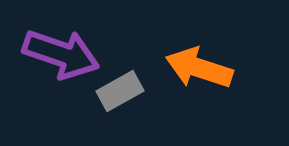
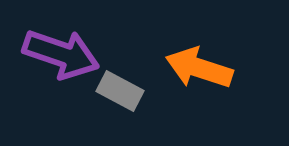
gray rectangle: rotated 57 degrees clockwise
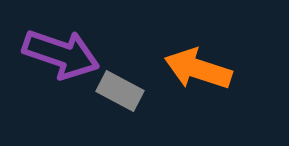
orange arrow: moved 1 px left, 1 px down
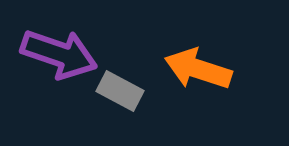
purple arrow: moved 2 px left
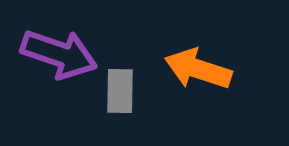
gray rectangle: rotated 63 degrees clockwise
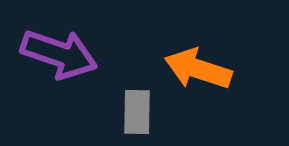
gray rectangle: moved 17 px right, 21 px down
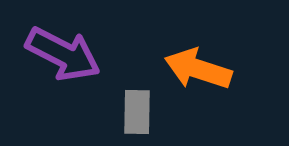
purple arrow: moved 4 px right; rotated 8 degrees clockwise
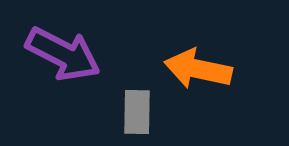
orange arrow: rotated 6 degrees counterclockwise
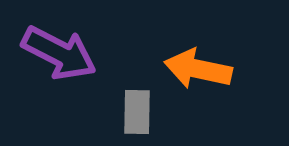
purple arrow: moved 4 px left, 1 px up
